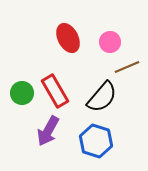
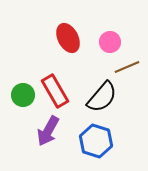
green circle: moved 1 px right, 2 px down
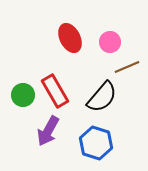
red ellipse: moved 2 px right
blue hexagon: moved 2 px down
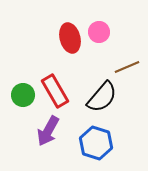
red ellipse: rotated 12 degrees clockwise
pink circle: moved 11 px left, 10 px up
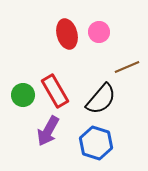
red ellipse: moved 3 px left, 4 px up
black semicircle: moved 1 px left, 2 px down
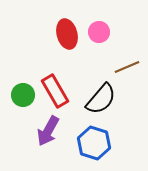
blue hexagon: moved 2 px left
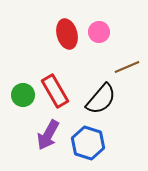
purple arrow: moved 4 px down
blue hexagon: moved 6 px left
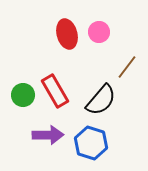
brown line: rotated 30 degrees counterclockwise
black semicircle: moved 1 px down
purple arrow: rotated 120 degrees counterclockwise
blue hexagon: moved 3 px right
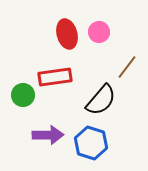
red rectangle: moved 14 px up; rotated 68 degrees counterclockwise
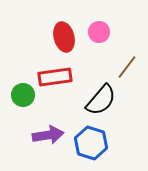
red ellipse: moved 3 px left, 3 px down
purple arrow: rotated 8 degrees counterclockwise
